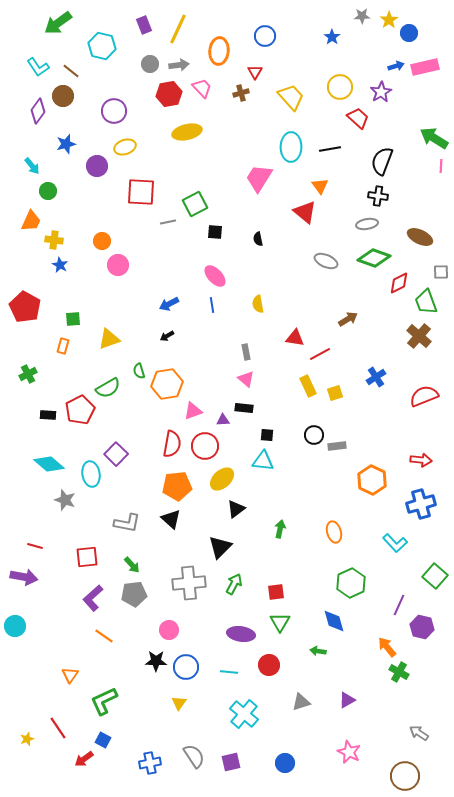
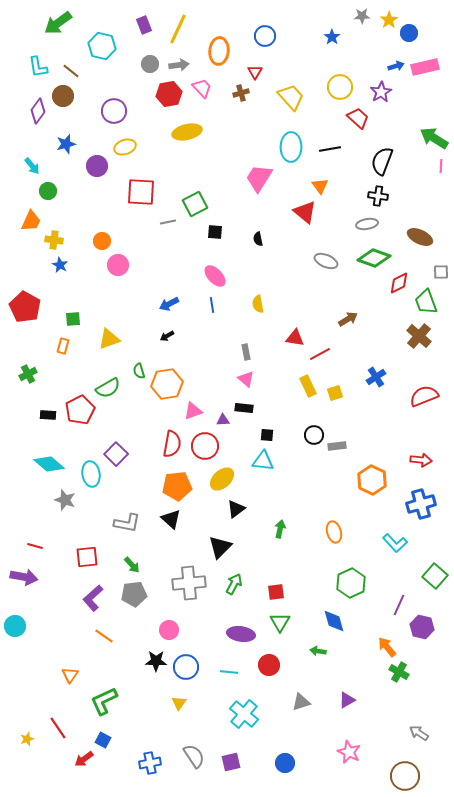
cyan L-shape at (38, 67): rotated 25 degrees clockwise
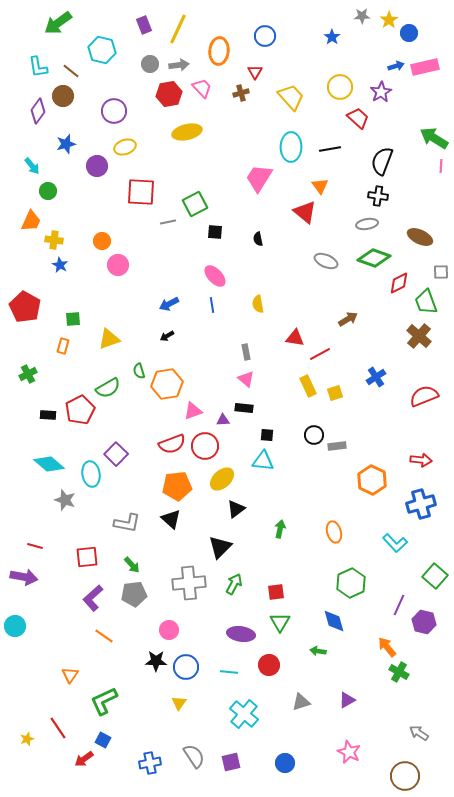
cyan hexagon at (102, 46): moved 4 px down
red semicircle at (172, 444): rotated 60 degrees clockwise
purple hexagon at (422, 627): moved 2 px right, 5 px up
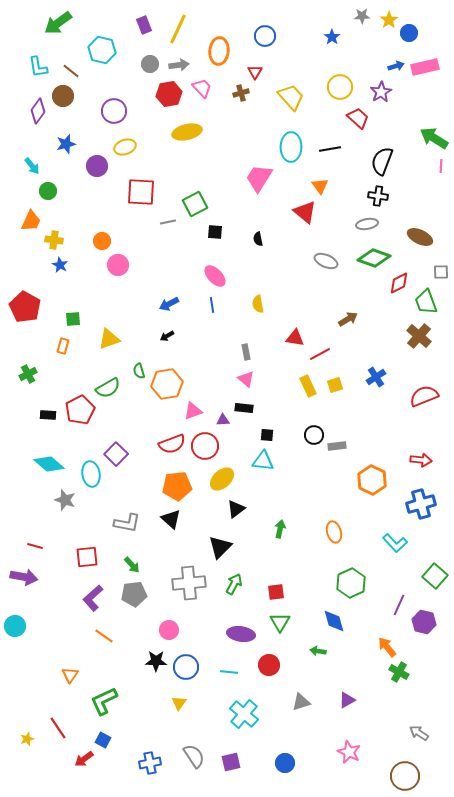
yellow square at (335, 393): moved 8 px up
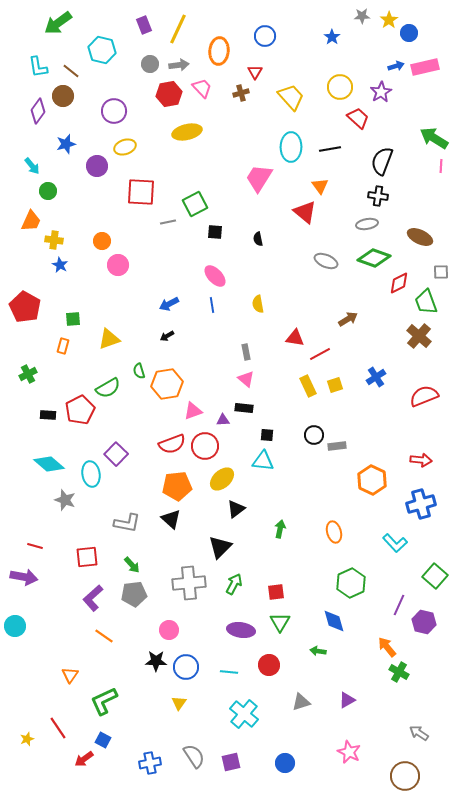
purple ellipse at (241, 634): moved 4 px up
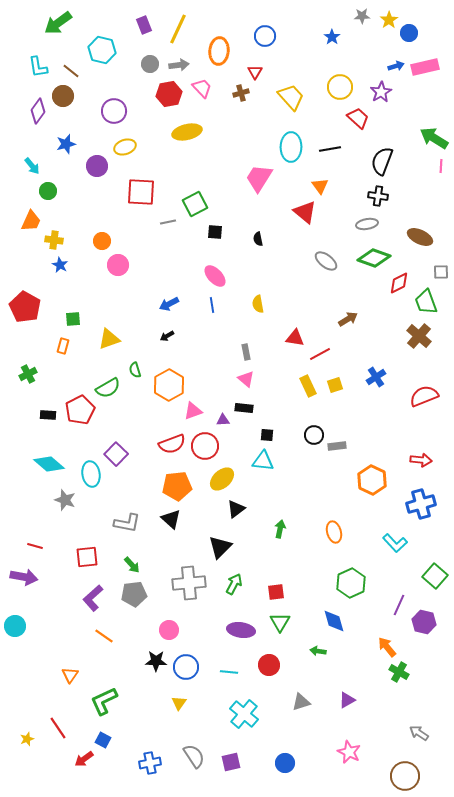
gray ellipse at (326, 261): rotated 15 degrees clockwise
green semicircle at (139, 371): moved 4 px left, 1 px up
orange hexagon at (167, 384): moved 2 px right, 1 px down; rotated 20 degrees counterclockwise
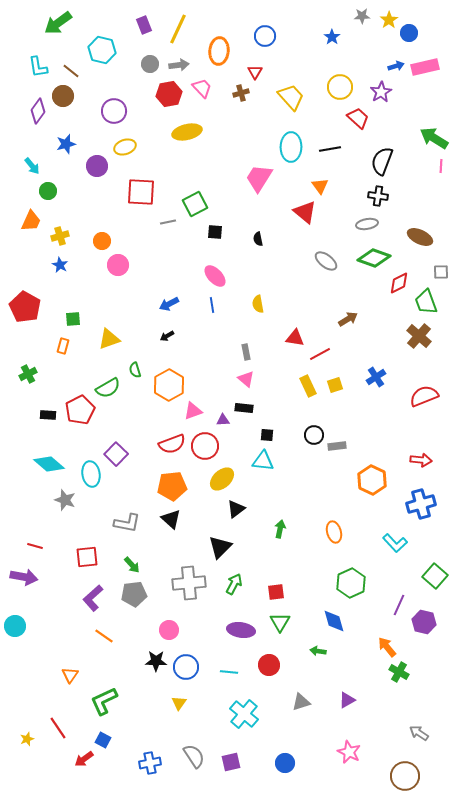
yellow cross at (54, 240): moved 6 px right, 4 px up; rotated 24 degrees counterclockwise
orange pentagon at (177, 486): moved 5 px left
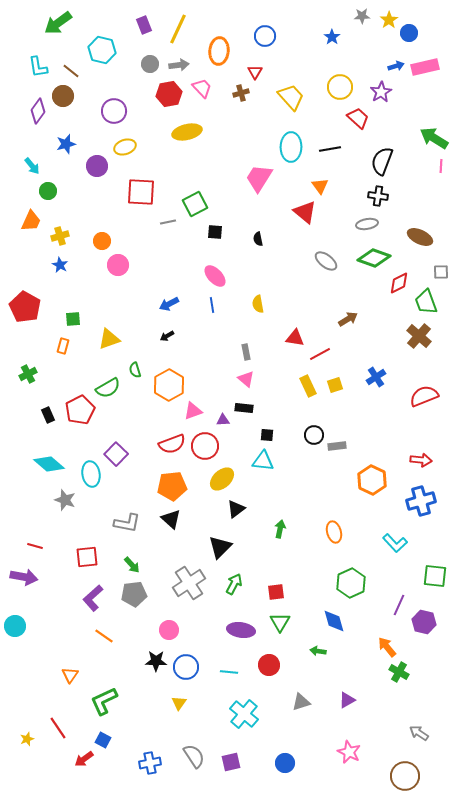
black rectangle at (48, 415): rotated 63 degrees clockwise
blue cross at (421, 504): moved 3 px up
green square at (435, 576): rotated 35 degrees counterclockwise
gray cross at (189, 583): rotated 28 degrees counterclockwise
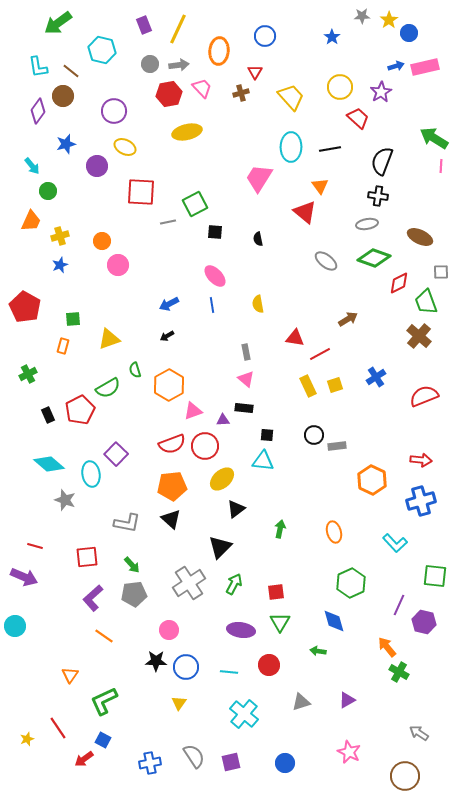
yellow ellipse at (125, 147): rotated 45 degrees clockwise
blue star at (60, 265): rotated 21 degrees clockwise
purple arrow at (24, 577): rotated 12 degrees clockwise
